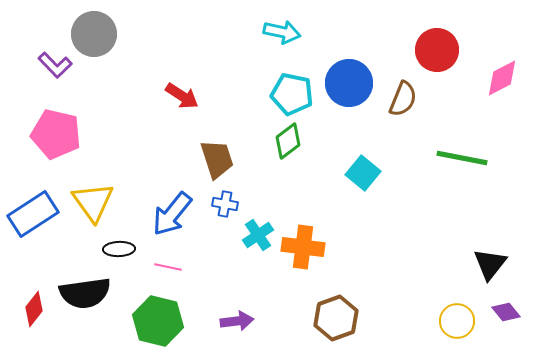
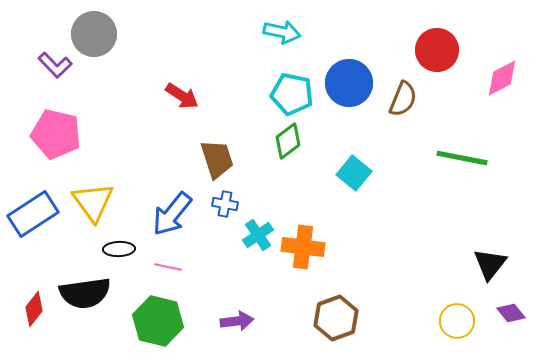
cyan square: moved 9 px left
purple diamond: moved 5 px right, 1 px down
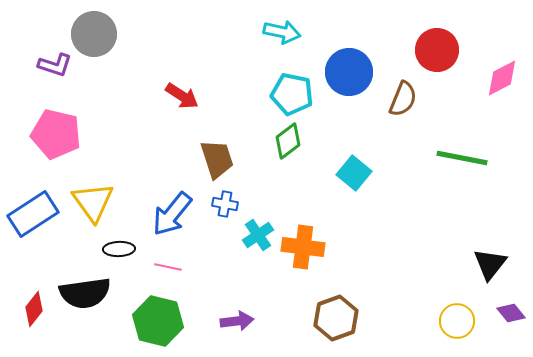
purple L-shape: rotated 28 degrees counterclockwise
blue circle: moved 11 px up
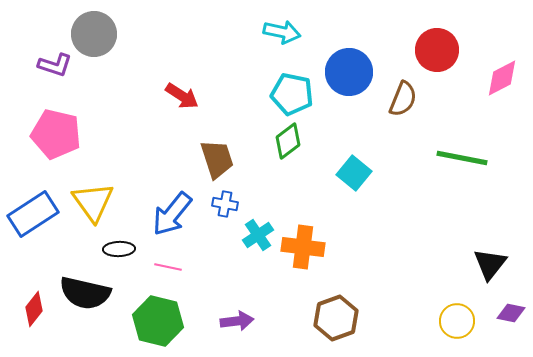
black semicircle: rotated 21 degrees clockwise
purple diamond: rotated 40 degrees counterclockwise
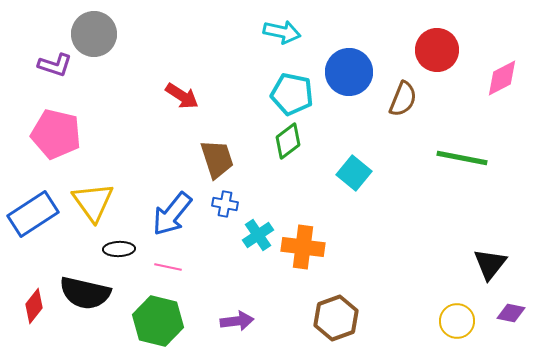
red diamond: moved 3 px up
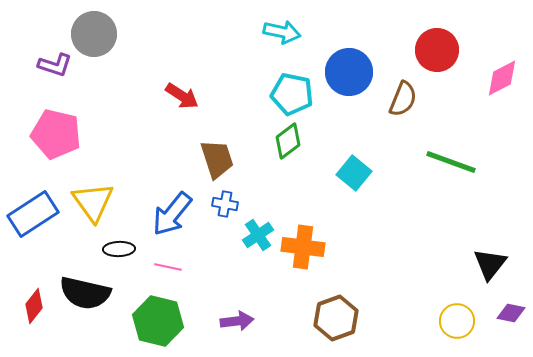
green line: moved 11 px left, 4 px down; rotated 9 degrees clockwise
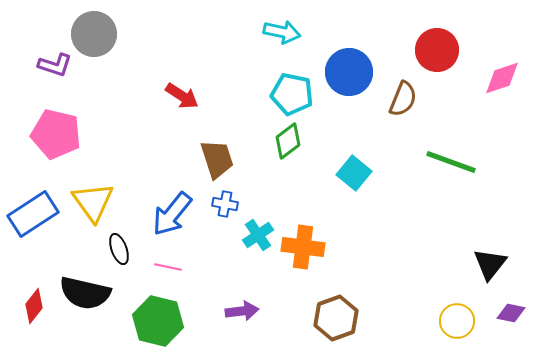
pink diamond: rotated 9 degrees clockwise
black ellipse: rotated 72 degrees clockwise
purple arrow: moved 5 px right, 10 px up
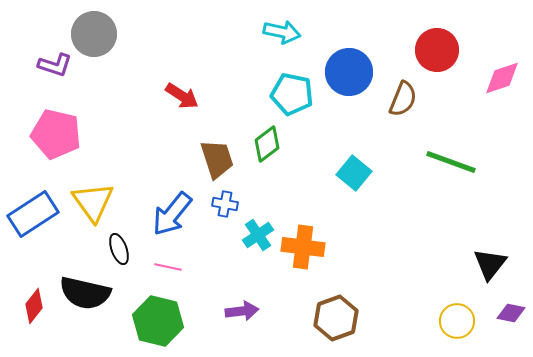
green diamond: moved 21 px left, 3 px down
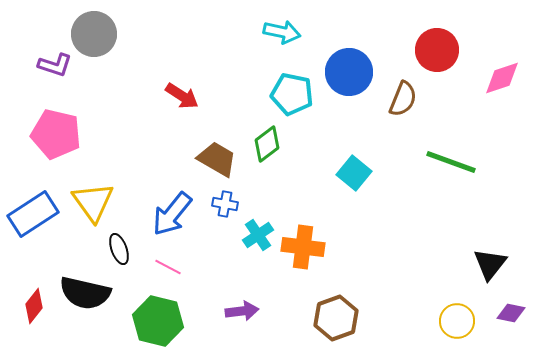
brown trapezoid: rotated 42 degrees counterclockwise
pink line: rotated 16 degrees clockwise
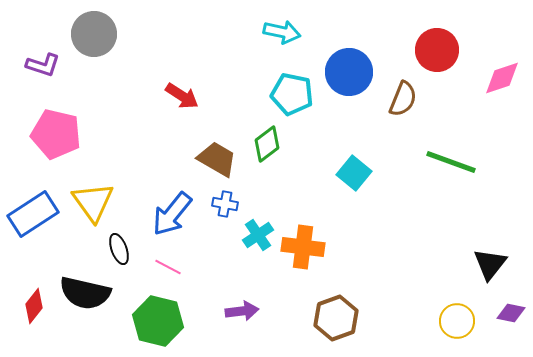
purple L-shape: moved 12 px left
